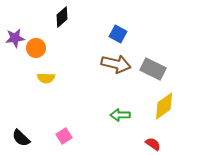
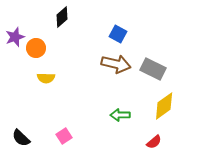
purple star: moved 1 px up; rotated 12 degrees counterclockwise
red semicircle: moved 1 px right, 2 px up; rotated 105 degrees clockwise
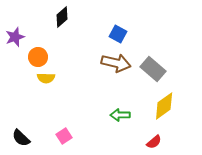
orange circle: moved 2 px right, 9 px down
brown arrow: moved 1 px up
gray rectangle: rotated 15 degrees clockwise
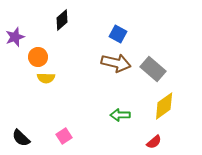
black diamond: moved 3 px down
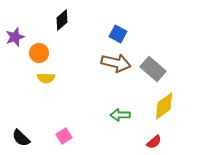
orange circle: moved 1 px right, 4 px up
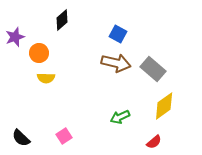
green arrow: moved 2 px down; rotated 24 degrees counterclockwise
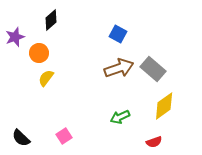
black diamond: moved 11 px left
brown arrow: moved 3 px right, 5 px down; rotated 32 degrees counterclockwise
yellow semicircle: rotated 126 degrees clockwise
red semicircle: rotated 21 degrees clockwise
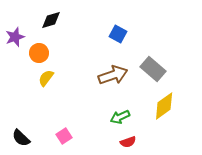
black diamond: rotated 25 degrees clockwise
brown arrow: moved 6 px left, 7 px down
red semicircle: moved 26 px left
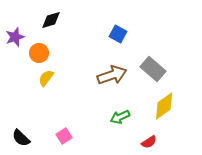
brown arrow: moved 1 px left
red semicircle: moved 21 px right; rotated 14 degrees counterclockwise
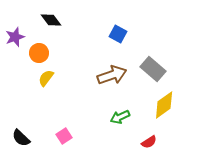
black diamond: rotated 70 degrees clockwise
yellow diamond: moved 1 px up
